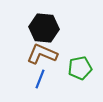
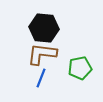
brown L-shape: rotated 16 degrees counterclockwise
blue line: moved 1 px right, 1 px up
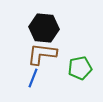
blue line: moved 8 px left
